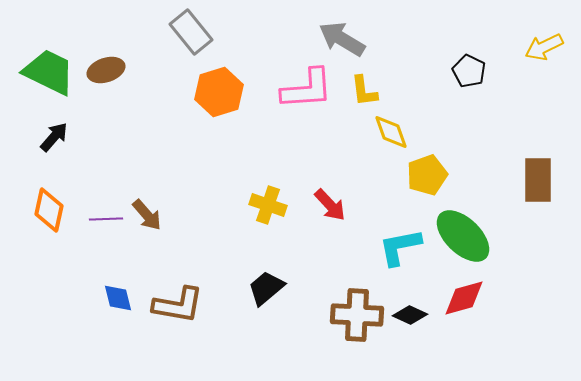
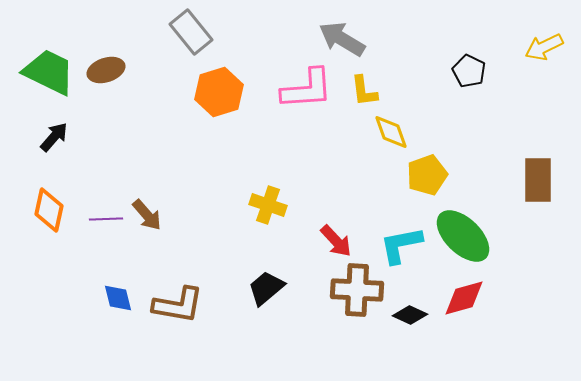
red arrow: moved 6 px right, 36 px down
cyan L-shape: moved 1 px right, 2 px up
brown cross: moved 25 px up
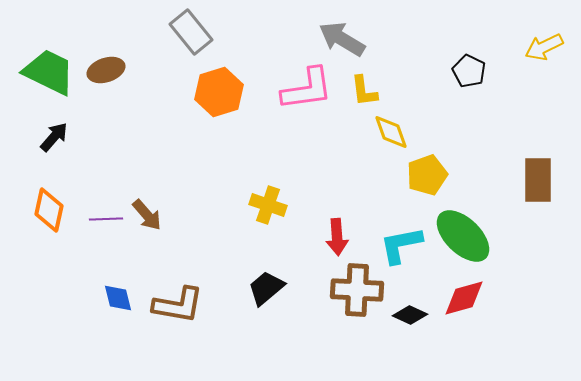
pink L-shape: rotated 4 degrees counterclockwise
red arrow: moved 1 px right, 4 px up; rotated 39 degrees clockwise
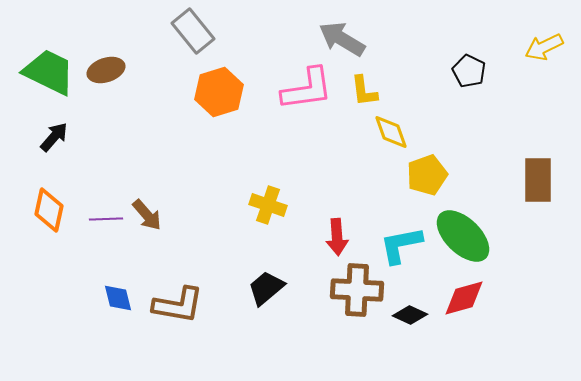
gray rectangle: moved 2 px right, 1 px up
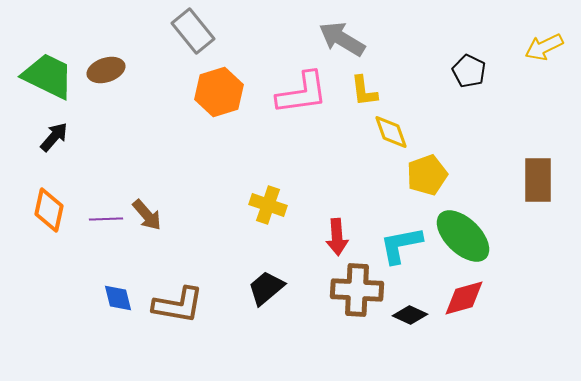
green trapezoid: moved 1 px left, 4 px down
pink L-shape: moved 5 px left, 4 px down
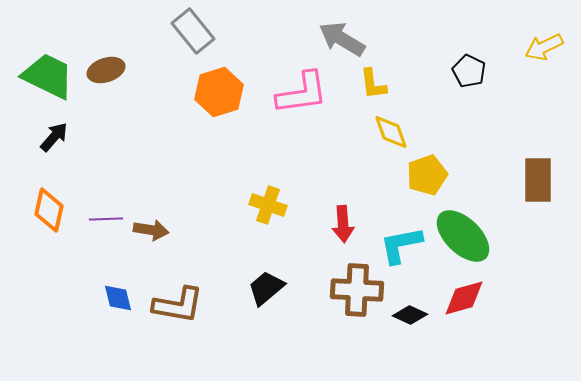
yellow L-shape: moved 9 px right, 7 px up
brown arrow: moved 4 px right, 15 px down; rotated 40 degrees counterclockwise
red arrow: moved 6 px right, 13 px up
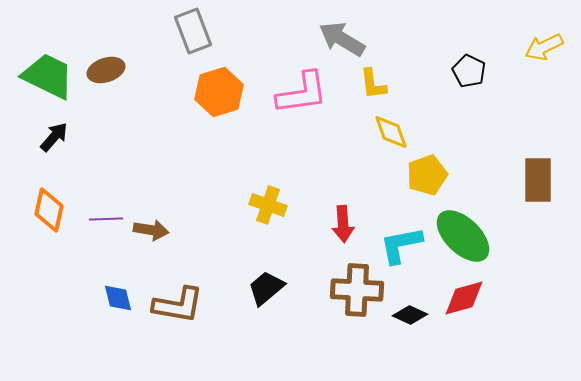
gray rectangle: rotated 18 degrees clockwise
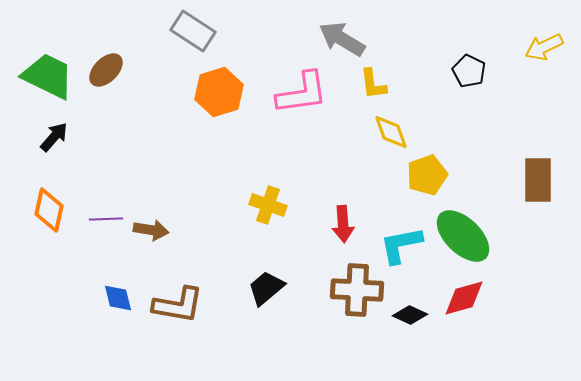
gray rectangle: rotated 36 degrees counterclockwise
brown ellipse: rotated 27 degrees counterclockwise
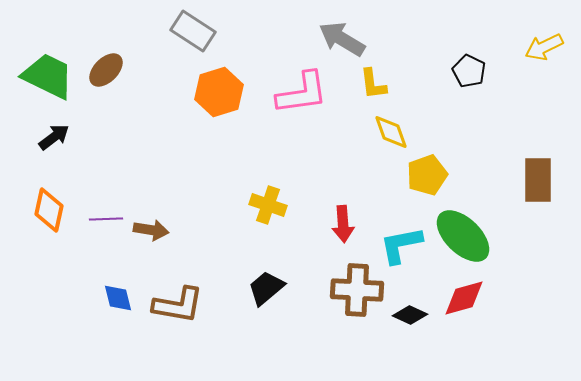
black arrow: rotated 12 degrees clockwise
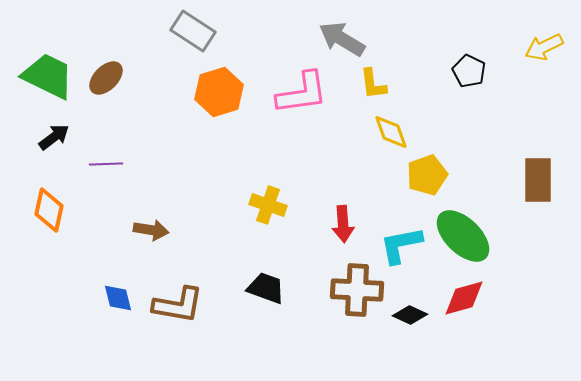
brown ellipse: moved 8 px down
purple line: moved 55 px up
black trapezoid: rotated 60 degrees clockwise
